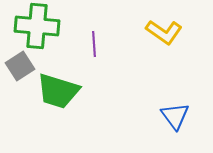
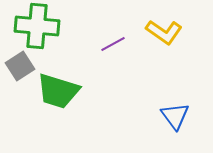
purple line: moved 19 px right; rotated 65 degrees clockwise
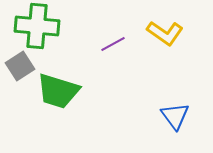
yellow L-shape: moved 1 px right, 1 px down
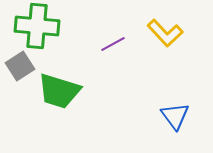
yellow L-shape: rotated 12 degrees clockwise
green trapezoid: moved 1 px right
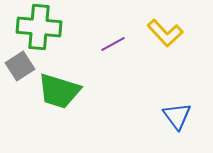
green cross: moved 2 px right, 1 px down
blue triangle: moved 2 px right
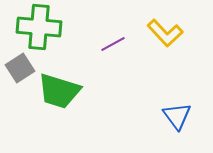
gray square: moved 2 px down
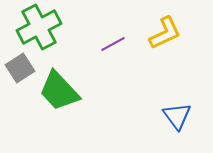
green cross: rotated 33 degrees counterclockwise
yellow L-shape: rotated 72 degrees counterclockwise
green trapezoid: rotated 30 degrees clockwise
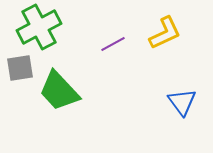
gray square: rotated 24 degrees clockwise
blue triangle: moved 5 px right, 14 px up
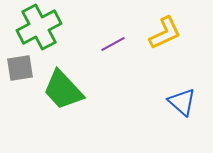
green trapezoid: moved 4 px right, 1 px up
blue triangle: rotated 12 degrees counterclockwise
